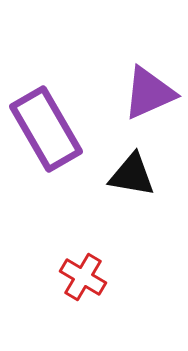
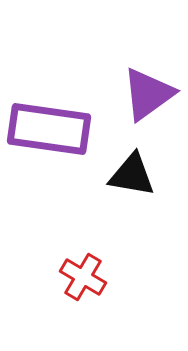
purple triangle: moved 1 px left, 1 px down; rotated 12 degrees counterclockwise
purple rectangle: moved 3 px right; rotated 52 degrees counterclockwise
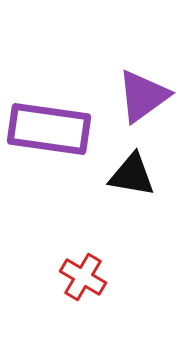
purple triangle: moved 5 px left, 2 px down
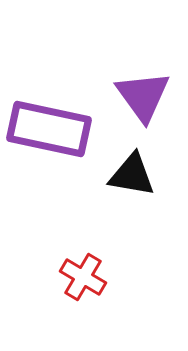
purple triangle: rotated 30 degrees counterclockwise
purple rectangle: rotated 4 degrees clockwise
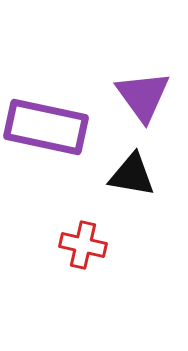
purple rectangle: moved 3 px left, 2 px up
red cross: moved 32 px up; rotated 18 degrees counterclockwise
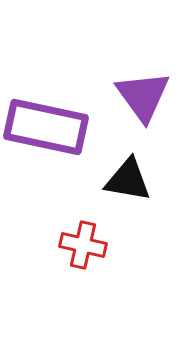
black triangle: moved 4 px left, 5 px down
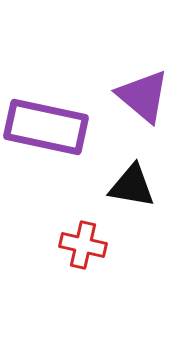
purple triangle: rotated 14 degrees counterclockwise
black triangle: moved 4 px right, 6 px down
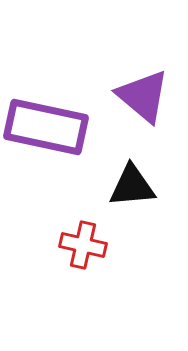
black triangle: rotated 15 degrees counterclockwise
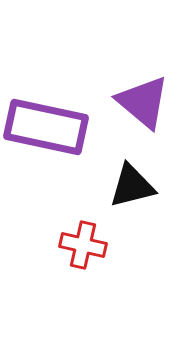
purple triangle: moved 6 px down
black triangle: rotated 9 degrees counterclockwise
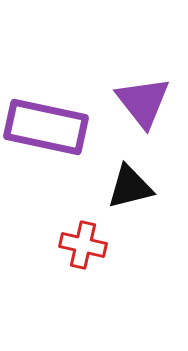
purple triangle: rotated 12 degrees clockwise
black triangle: moved 2 px left, 1 px down
